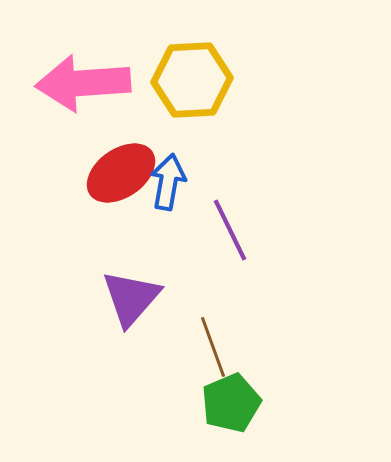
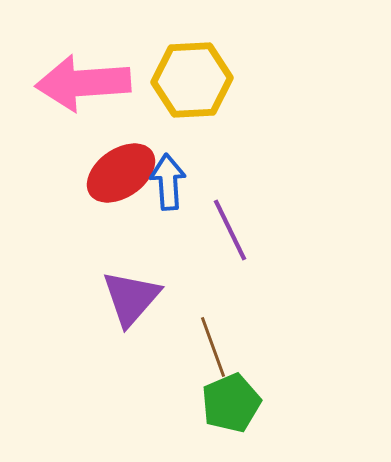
blue arrow: rotated 14 degrees counterclockwise
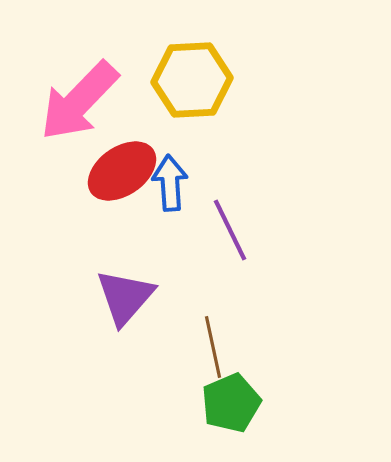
pink arrow: moved 4 px left, 18 px down; rotated 42 degrees counterclockwise
red ellipse: moved 1 px right, 2 px up
blue arrow: moved 2 px right, 1 px down
purple triangle: moved 6 px left, 1 px up
brown line: rotated 8 degrees clockwise
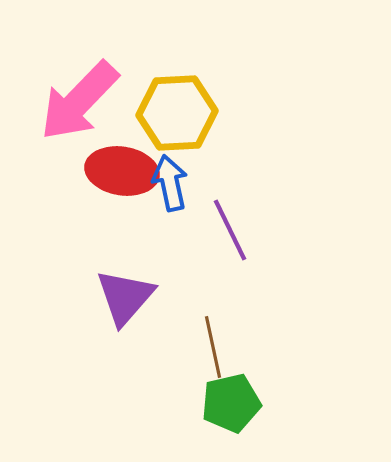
yellow hexagon: moved 15 px left, 33 px down
red ellipse: rotated 44 degrees clockwise
blue arrow: rotated 8 degrees counterclockwise
green pentagon: rotated 10 degrees clockwise
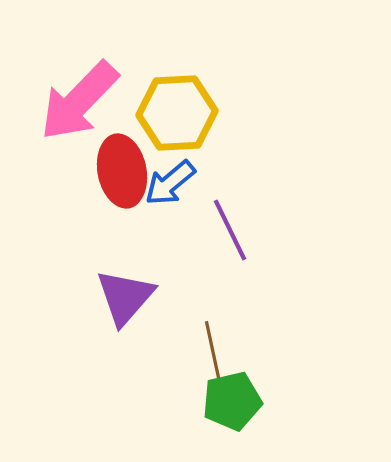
red ellipse: rotated 70 degrees clockwise
blue arrow: rotated 118 degrees counterclockwise
brown line: moved 5 px down
green pentagon: moved 1 px right, 2 px up
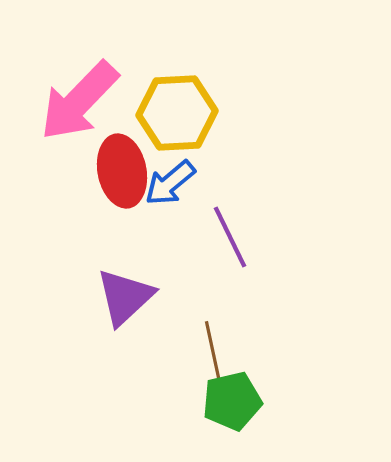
purple line: moved 7 px down
purple triangle: rotated 6 degrees clockwise
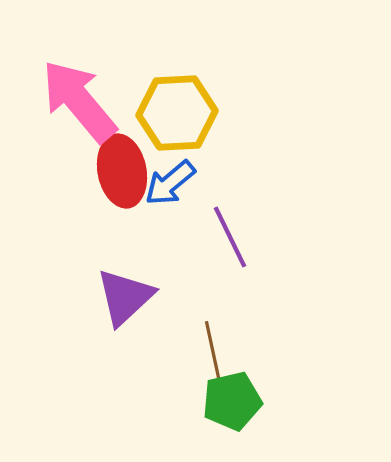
pink arrow: rotated 96 degrees clockwise
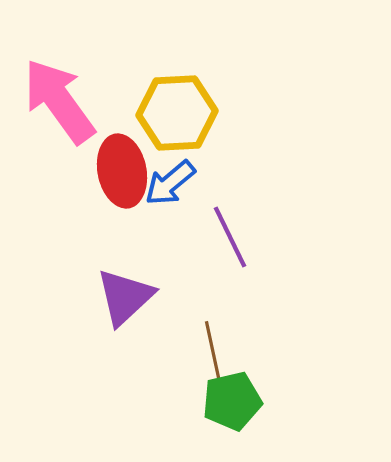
pink arrow: moved 20 px left; rotated 4 degrees clockwise
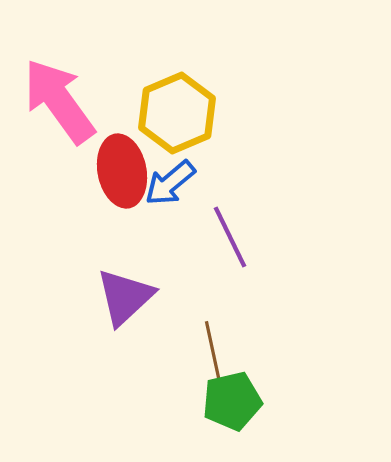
yellow hexagon: rotated 20 degrees counterclockwise
